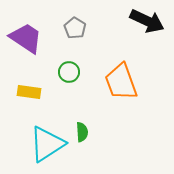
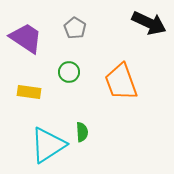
black arrow: moved 2 px right, 2 px down
cyan triangle: moved 1 px right, 1 px down
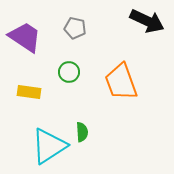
black arrow: moved 2 px left, 2 px up
gray pentagon: rotated 20 degrees counterclockwise
purple trapezoid: moved 1 px left, 1 px up
cyan triangle: moved 1 px right, 1 px down
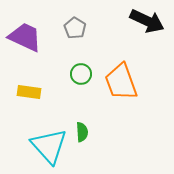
gray pentagon: rotated 20 degrees clockwise
purple trapezoid: rotated 9 degrees counterclockwise
green circle: moved 12 px right, 2 px down
cyan triangle: rotated 39 degrees counterclockwise
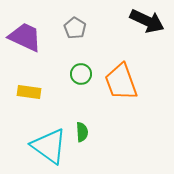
cyan triangle: rotated 12 degrees counterclockwise
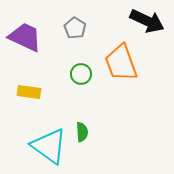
orange trapezoid: moved 19 px up
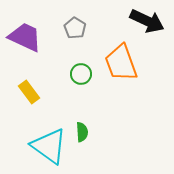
yellow rectangle: rotated 45 degrees clockwise
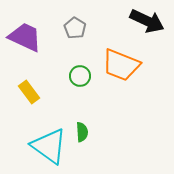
orange trapezoid: moved 2 px down; rotated 48 degrees counterclockwise
green circle: moved 1 px left, 2 px down
